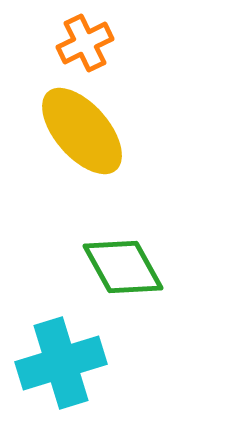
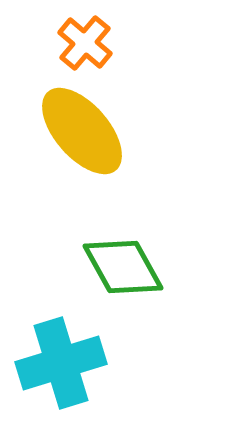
orange cross: rotated 24 degrees counterclockwise
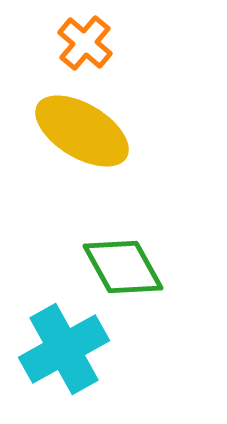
yellow ellipse: rotated 18 degrees counterclockwise
cyan cross: moved 3 px right, 14 px up; rotated 12 degrees counterclockwise
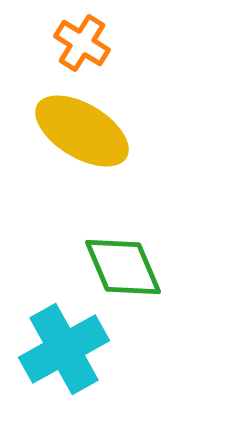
orange cross: moved 3 px left; rotated 8 degrees counterclockwise
green diamond: rotated 6 degrees clockwise
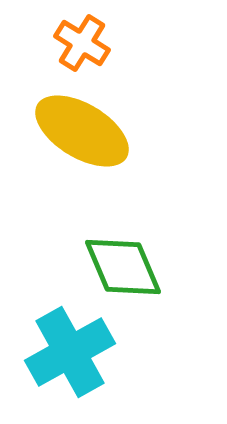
cyan cross: moved 6 px right, 3 px down
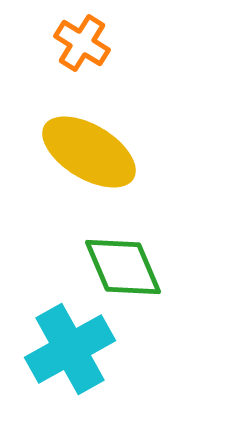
yellow ellipse: moved 7 px right, 21 px down
cyan cross: moved 3 px up
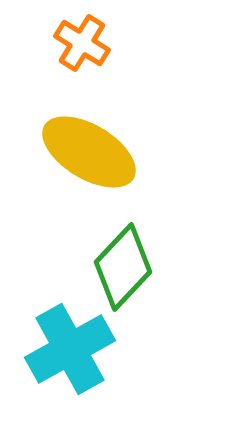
green diamond: rotated 66 degrees clockwise
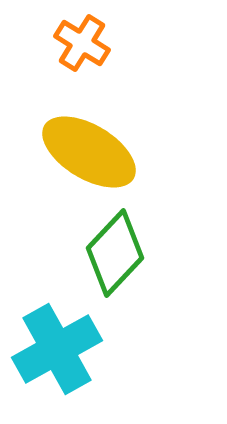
green diamond: moved 8 px left, 14 px up
cyan cross: moved 13 px left
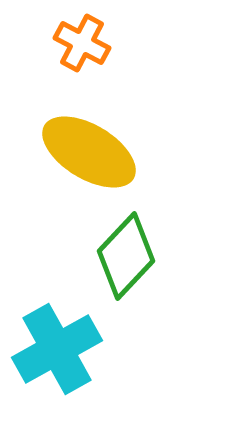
orange cross: rotated 4 degrees counterclockwise
green diamond: moved 11 px right, 3 px down
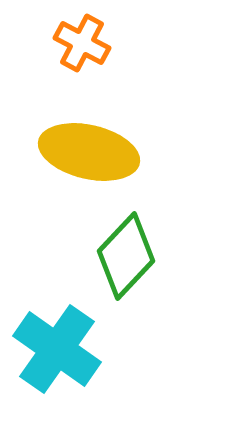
yellow ellipse: rotated 18 degrees counterclockwise
cyan cross: rotated 26 degrees counterclockwise
